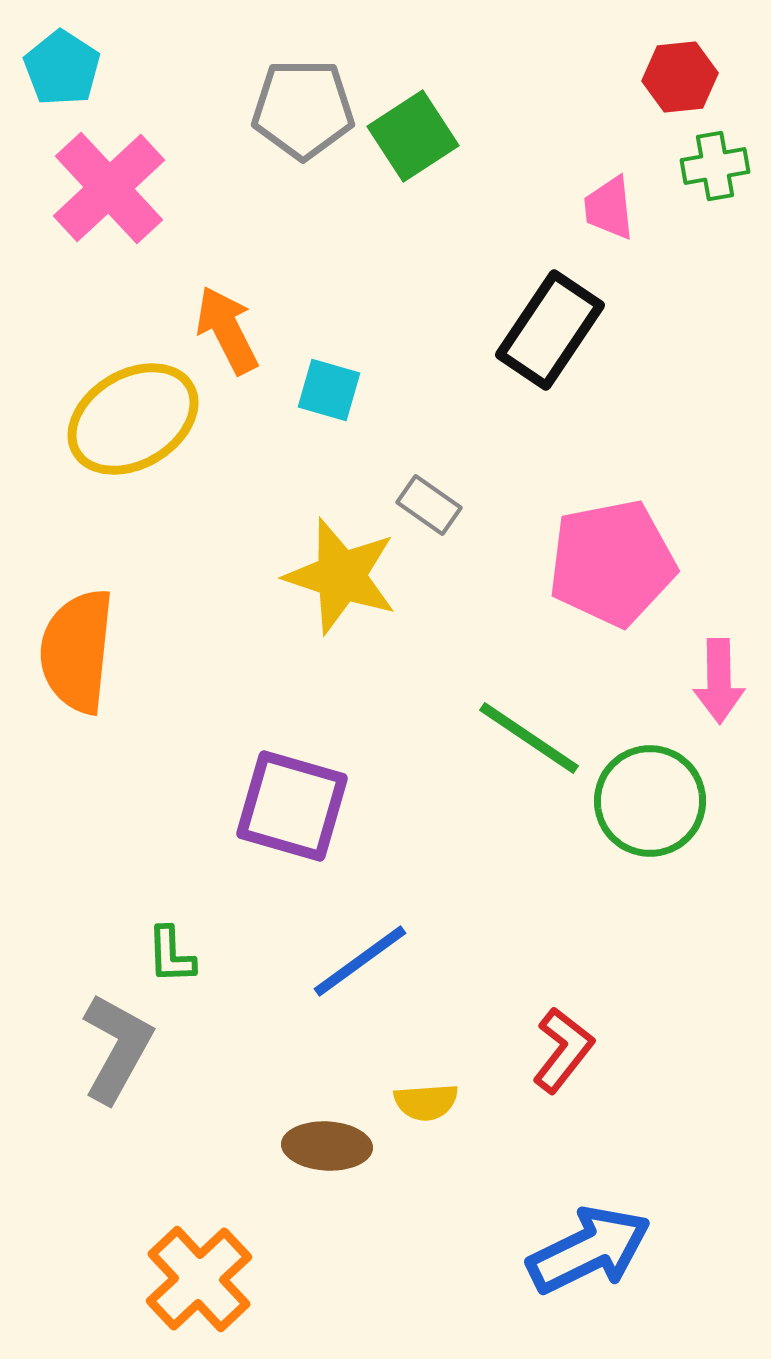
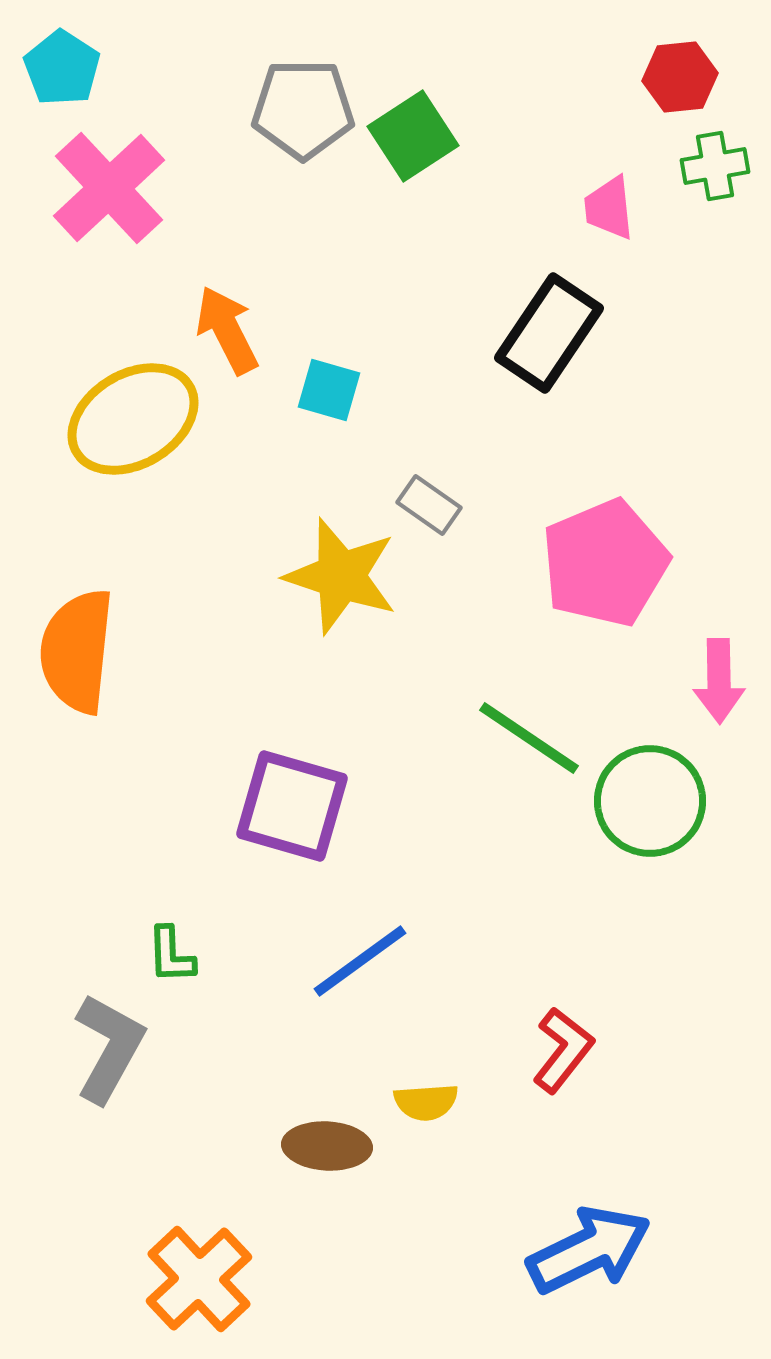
black rectangle: moved 1 px left, 3 px down
pink pentagon: moved 7 px left; rotated 12 degrees counterclockwise
gray L-shape: moved 8 px left
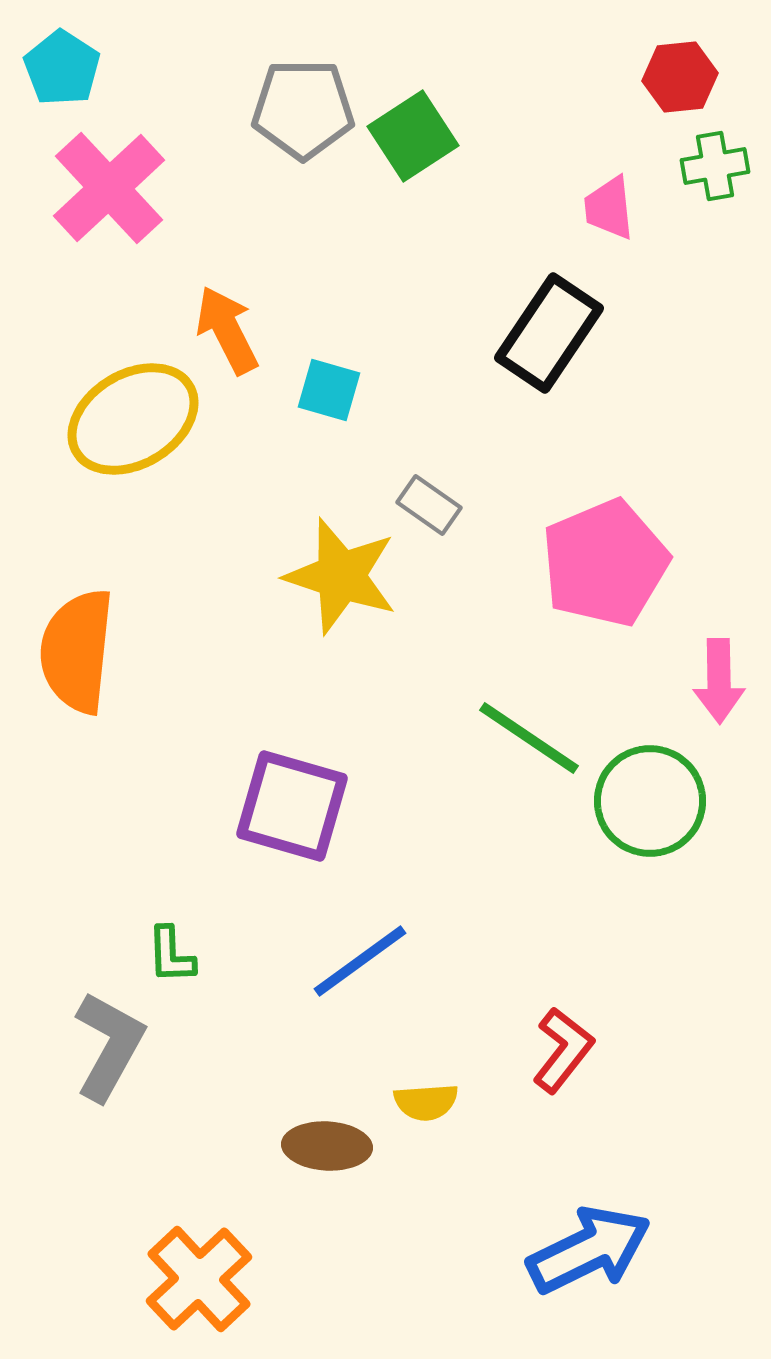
gray L-shape: moved 2 px up
